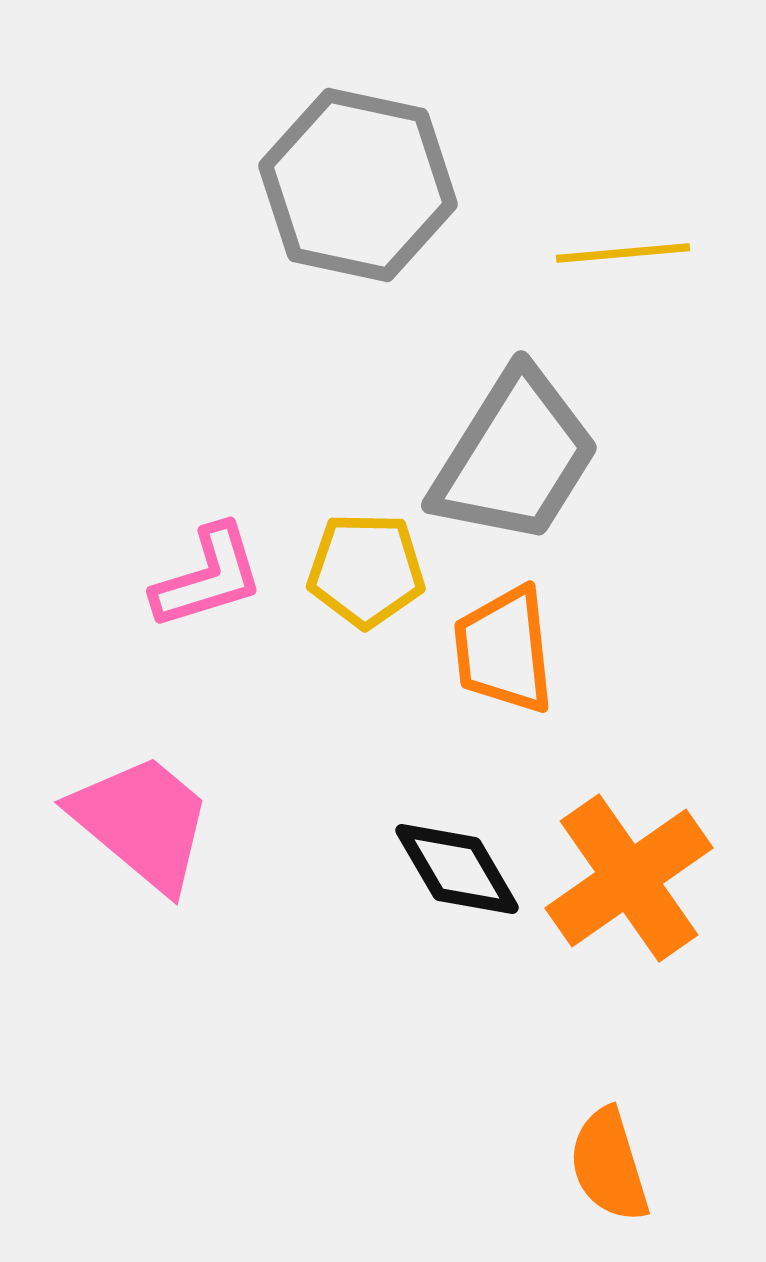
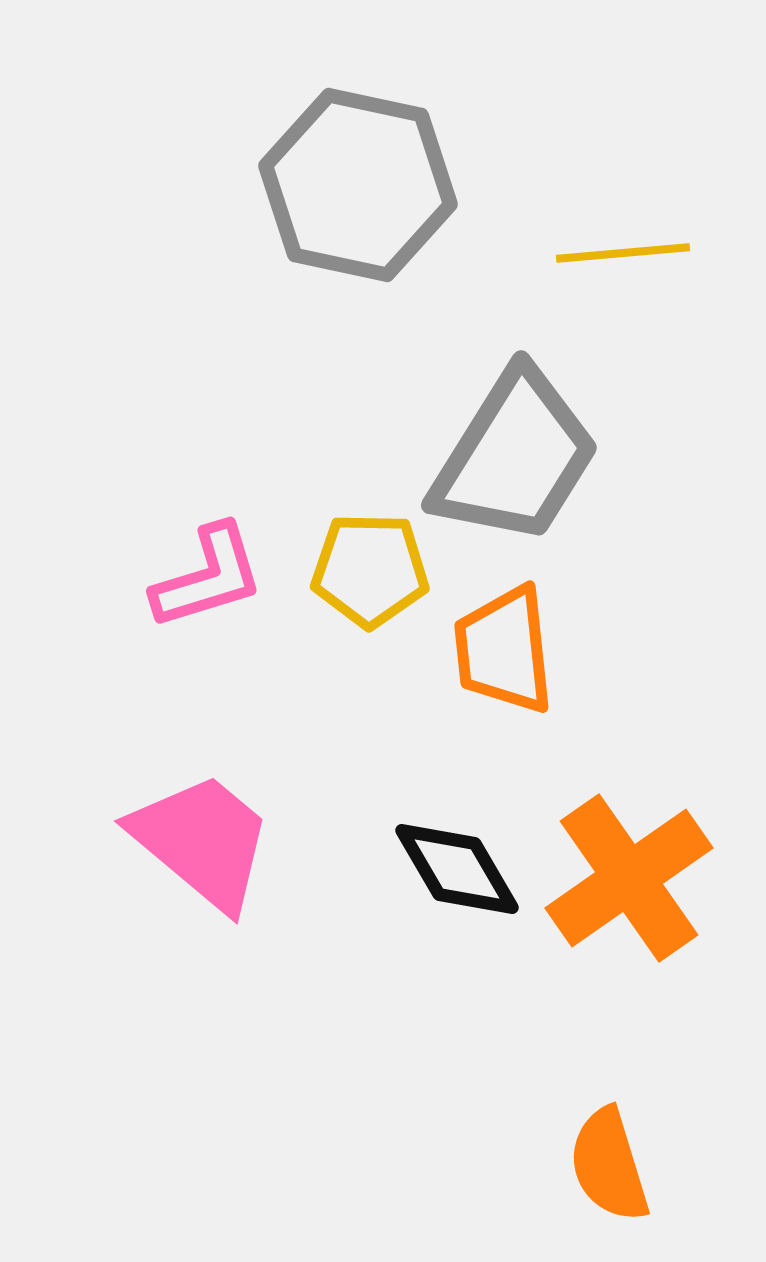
yellow pentagon: moved 4 px right
pink trapezoid: moved 60 px right, 19 px down
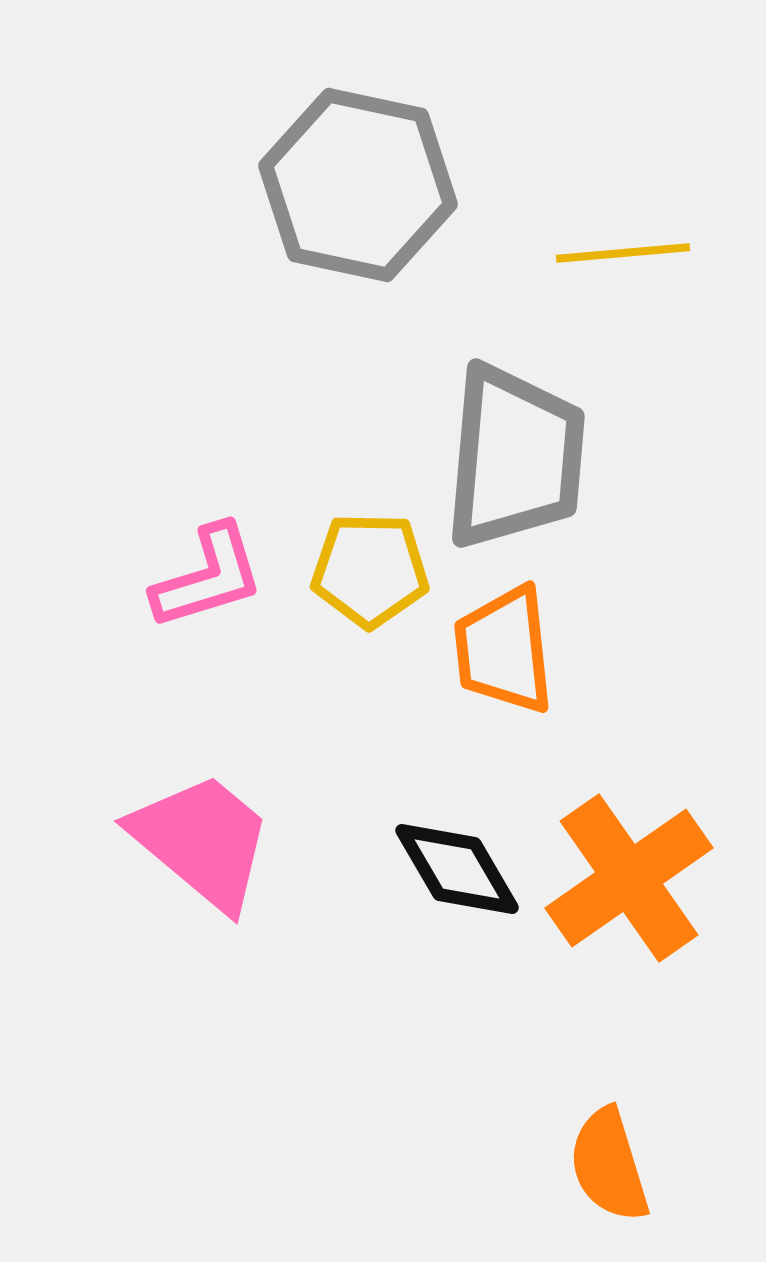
gray trapezoid: rotated 27 degrees counterclockwise
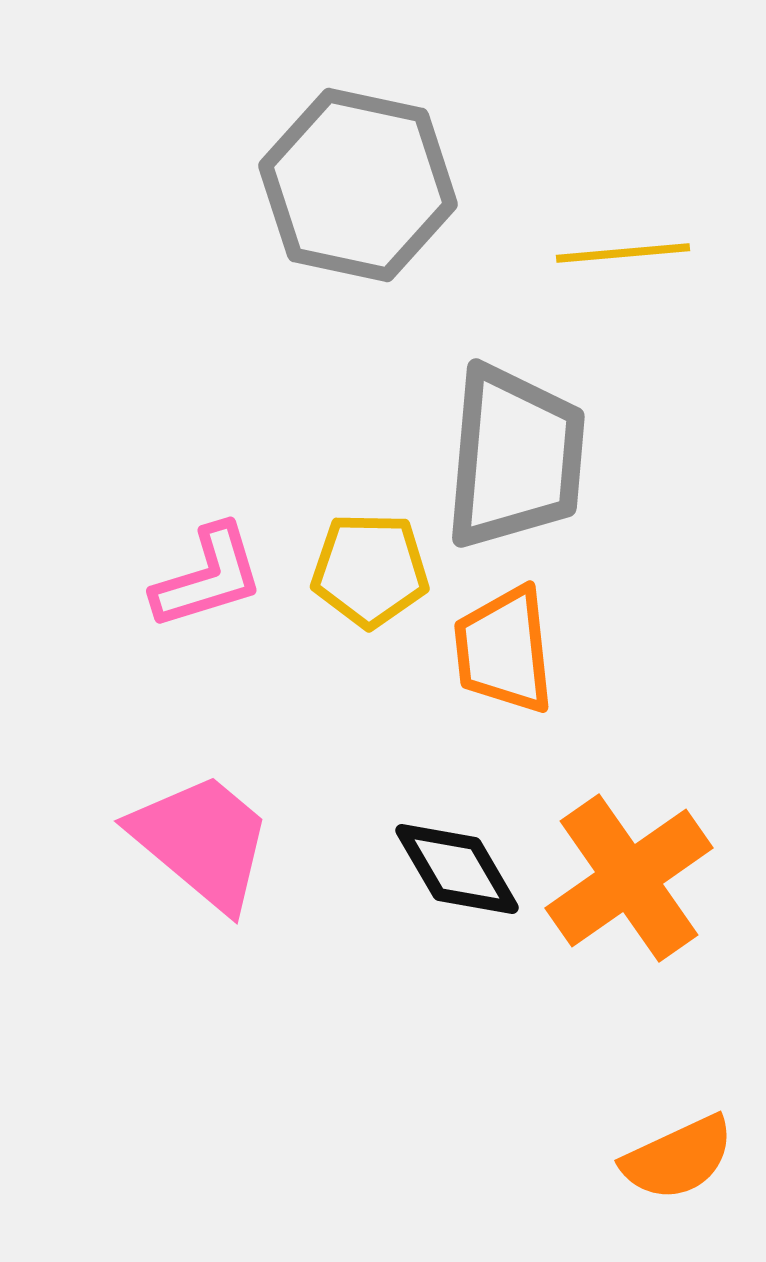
orange semicircle: moved 69 px right, 7 px up; rotated 98 degrees counterclockwise
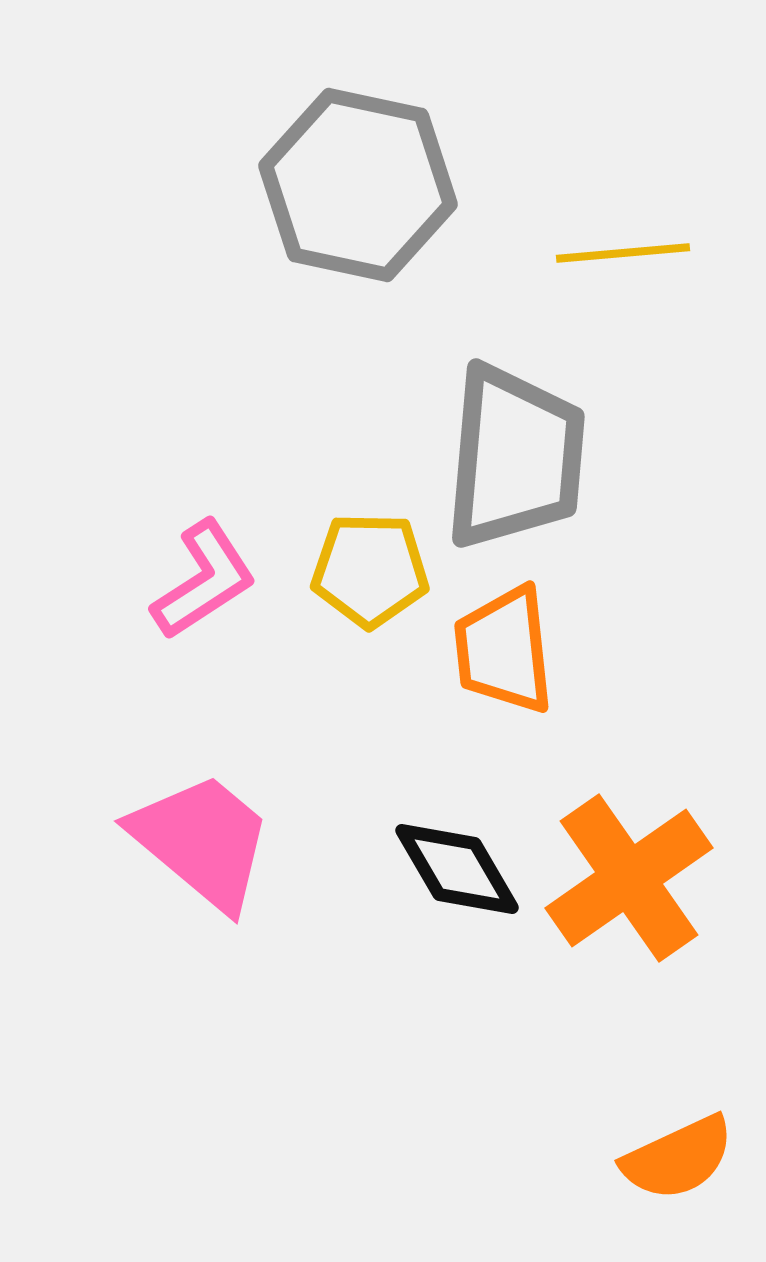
pink L-shape: moved 4 px left, 3 px down; rotated 16 degrees counterclockwise
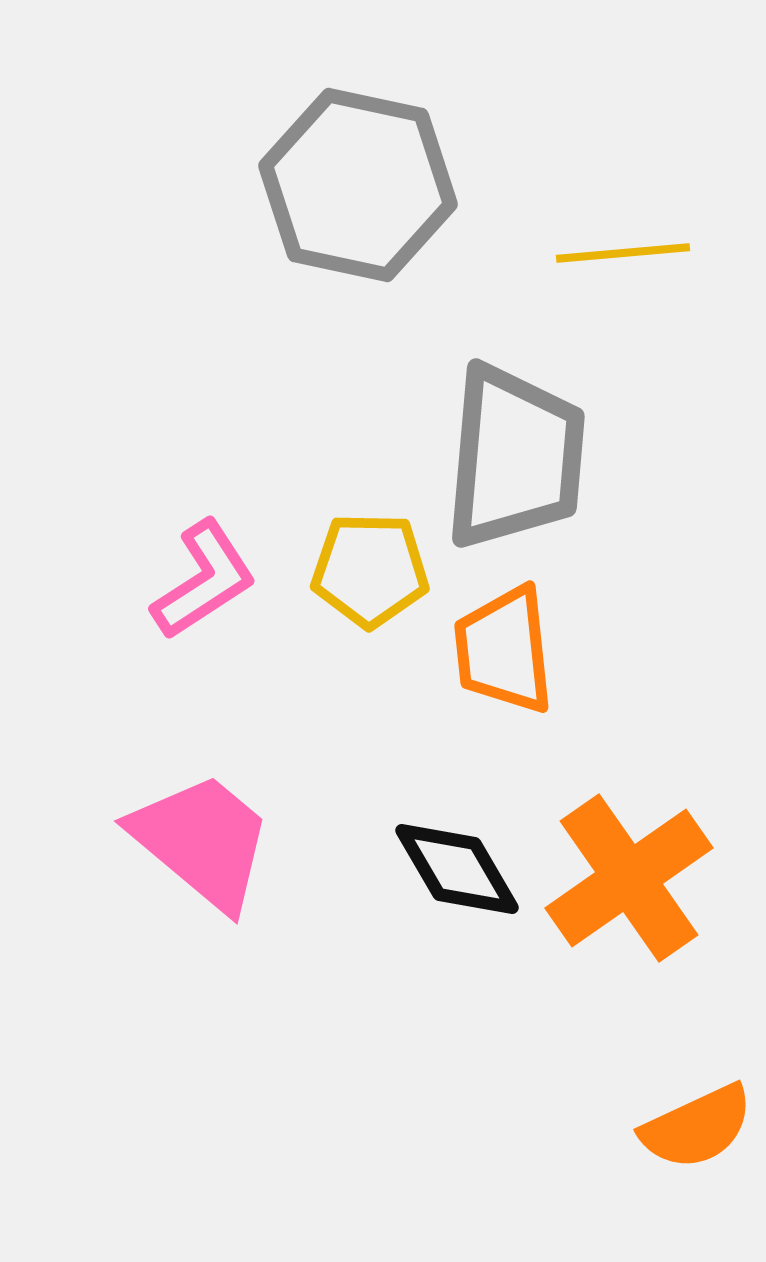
orange semicircle: moved 19 px right, 31 px up
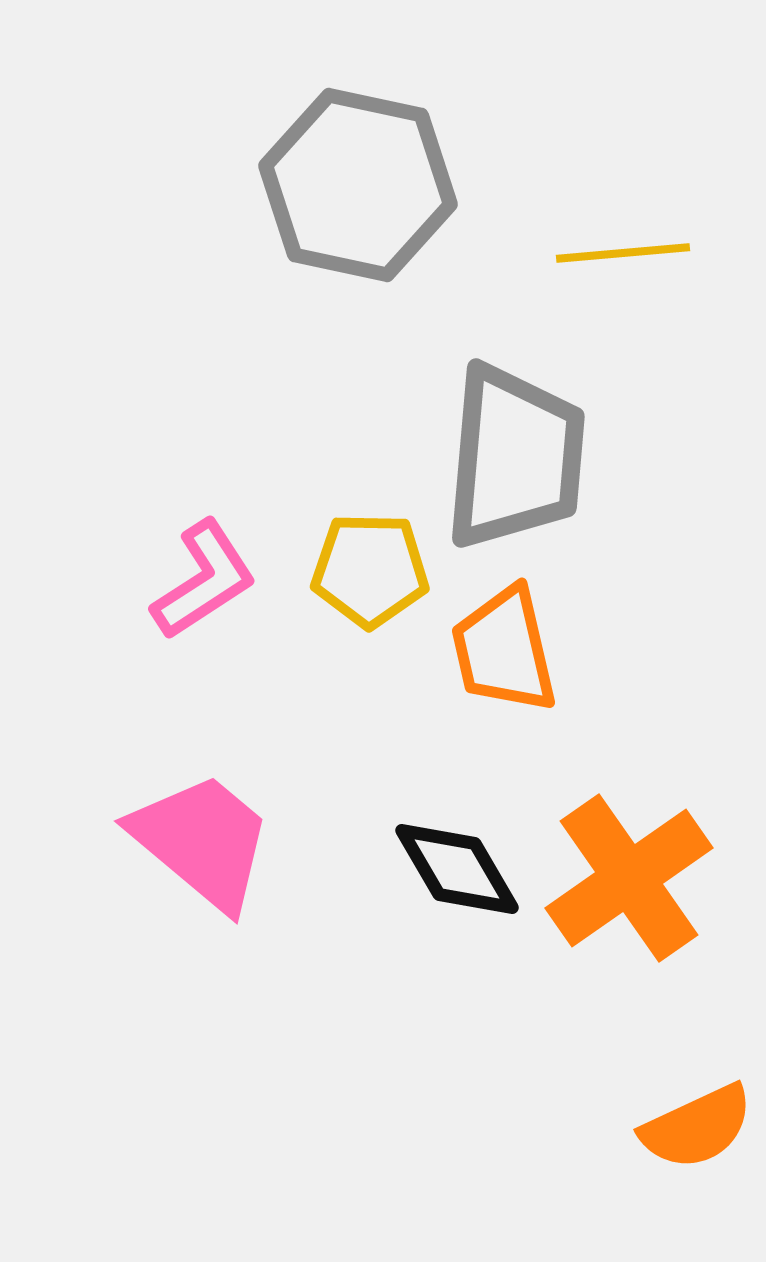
orange trapezoid: rotated 7 degrees counterclockwise
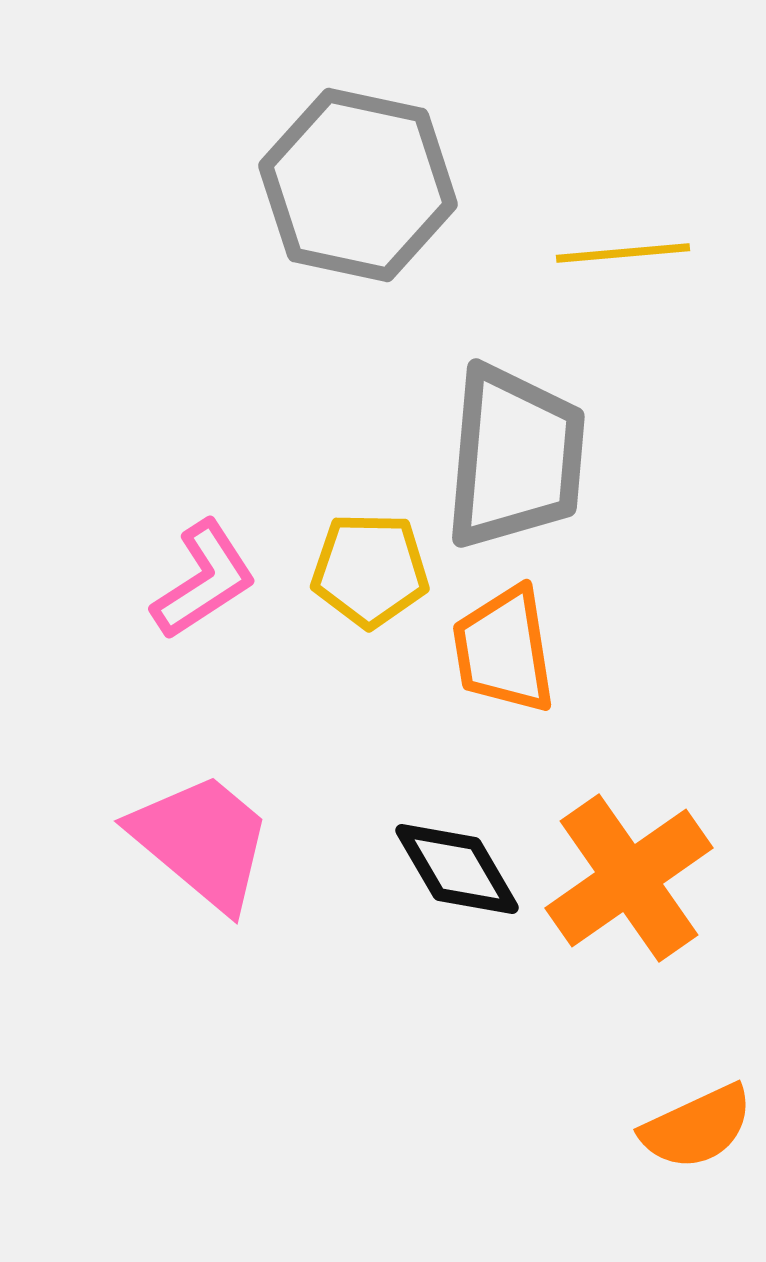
orange trapezoid: rotated 4 degrees clockwise
